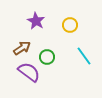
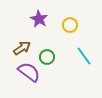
purple star: moved 3 px right, 2 px up
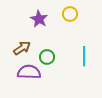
yellow circle: moved 11 px up
cyan line: rotated 36 degrees clockwise
purple semicircle: rotated 35 degrees counterclockwise
